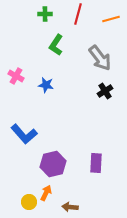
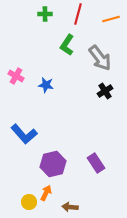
green L-shape: moved 11 px right
purple rectangle: rotated 36 degrees counterclockwise
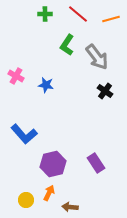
red line: rotated 65 degrees counterclockwise
gray arrow: moved 3 px left, 1 px up
black cross: rotated 21 degrees counterclockwise
orange arrow: moved 3 px right
yellow circle: moved 3 px left, 2 px up
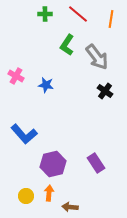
orange line: rotated 66 degrees counterclockwise
orange arrow: rotated 21 degrees counterclockwise
yellow circle: moved 4 px up
